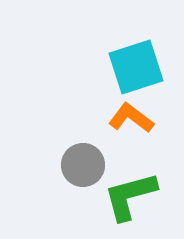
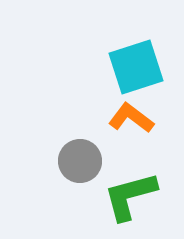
gray circle: moved 3 px left, 4 px up
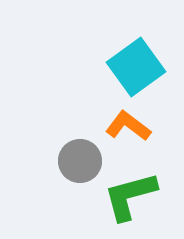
cyan square: rotated 18 degrees counterclockwise
orange L-shape: moved 3 px left, 8 px down
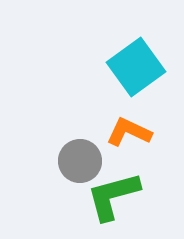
orange L-shape: moved 1 px right, 6 px down; rotated 12 degrees counterclockwise
green L-shape: moved 17 px left
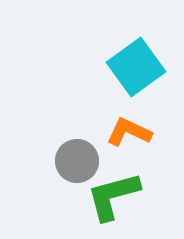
gray circle: moved 3 px left
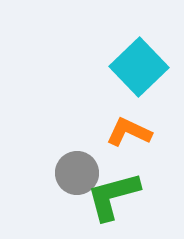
cyan square: moved 3 px right; rotated 8 degrees counterclockwise
gray circle: moved 12 px down
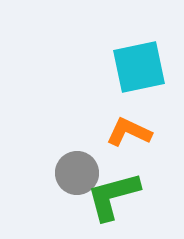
cyan square: rotated 32 degrees clockwise
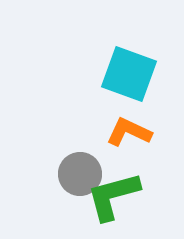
cyan square: moved 10 px left, 7 px down; rotated 32 degrees clockwise
gray circle: moved 3 px right, 1 px down
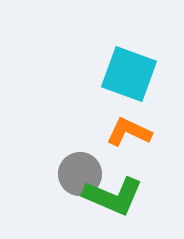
green L-shape: rotated 142 degrees counterclockwise
